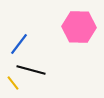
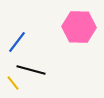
blue line: moved 2 px left, 2 px up
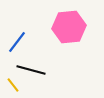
pink hexagon: moved 10 px left; rotated 8 degrees counterclockwise
yellow line: moved 2 px down
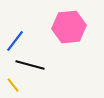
blue line: moved 2 px left, 1 px up
black line: moved 1 px left, 5 px up
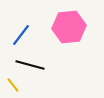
blue line: moved 6 px right, 6 px up
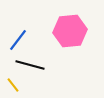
pink hexagon: moved 1 px right, 4 px down
blue line: moved 3 px left, 5 px down
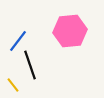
blue line: moved 1 px down
black line: rotated 56 degrees clockwise
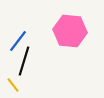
pink hexagon: rotated 12 degrees clockwise
black line: moved 6 px left, 4 px up; rotated 36 degrees clockwise
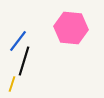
pink hexagon: moved 1 px right, 3 px up
yellow line: moved 1 px left, 1 px up; rotated 56 degrees clockwise
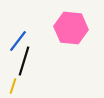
yellow line: moved 1 px right, 2 px down
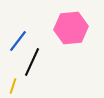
pink hexagon: rotated 12 degrees counterclockwise
black line: moved 8 px right, 1 px down; rotated 8 degrees clockwise
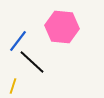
pink hexagon: moved 9 px left, 1 px up; rotated 12 degrees clockwise
black line: rotated 72 degrees counterclockwise
